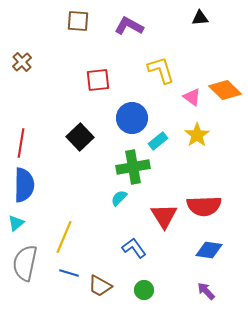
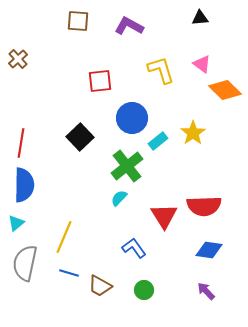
brown cross: moved 4 px left, 3 px up
red square: moved 2 px right, 1 px down
pink triangle: moved 10 px right, 33 px up
yellow star: moved 4 px left, 2 px up
green cross: moved 6 px left, 1 px up; rotated 28 degrees counterclockwise
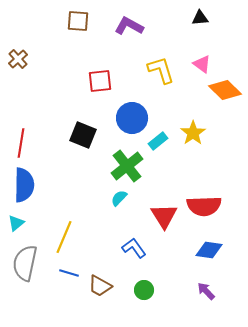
black square: moved 3 px right, 2 px up; rotated 24 degrees counterclockwise
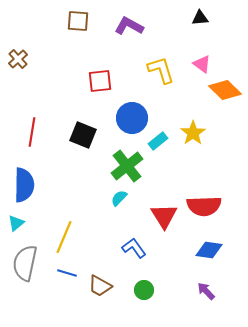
red line: moved 11 px right, 11 px up
blue line: moved 2 px left
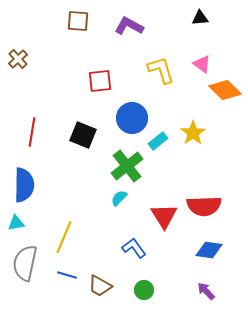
cyan triangle: rotated 30 degrees clockwise
blue line: moved 2 px down
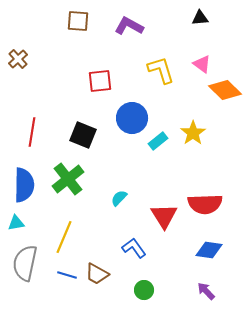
green cross: moved 59 px left, 13 px down
red semicircle: moved 1 px right, 2 px up
brown trapezoid: moved 3 px left, 12 px up
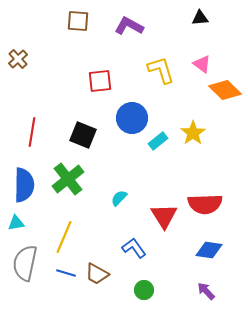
blue line: moved 1 px left, 2 px up
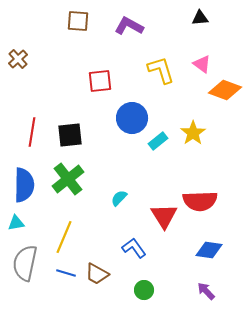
orange diamond: rotated 24 degrees counterclockwise
black square: moved 13 px left; rotated 28 degrees counterclockwise
red semicircle: moved 5 px left, 3 px up
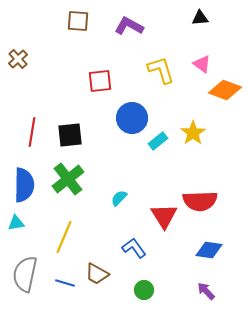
gray semicircle: moved 11 px down
blue line: moved 1 px left, 10 px down
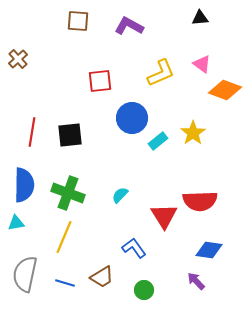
yellow L-shape: moved 3 px down; rotated 84 degrees clockwise
green cross: moved 14 px down; rotated 32 degrees counterclockwise
cyan semicircle: moved 1 px right, 3 px up
brown trapezoid: moved 5 px right, 3 px down; rotated 60 degrees counterclockwise
purple arrow: moved 10 px left, 10 px up
